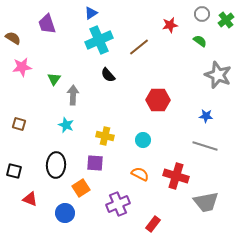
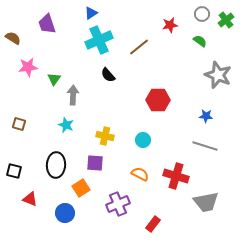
pink star: moved 6 px right
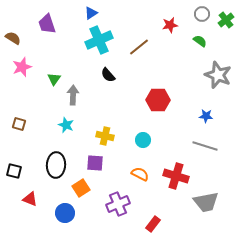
pink star: moved 6 px left; rotated 12 degrees counterclockwise
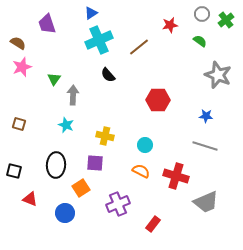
brown semicircle: moved 5 px right, 5 px down
cyan circle: moved 2 px right, 5 px down
orange semicircle: moved 1 px right, 3 px up
gray trapezoid: rotated 12 degrees counterclockwise
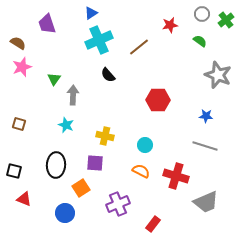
red triangle: moved 6 px left
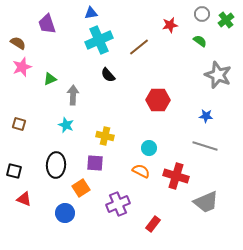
blue triangle: rotated 24 degrees clockwise
green triangle: moved 4 px left; rotated 32 degrees clockwise
cyan circle: moved 4 px right, 3 px down
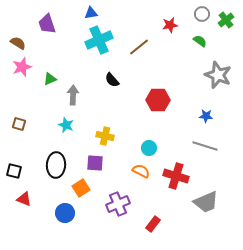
black semicircle: moved 4 px right, 5 px down
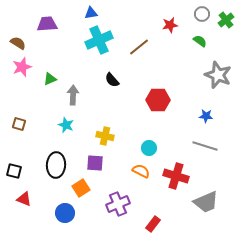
purple trapezoid: rotated 105 degrees clockwise
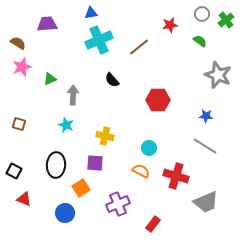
gray line: rotated 15 degrees clockwise
black square: rotated 14 degrees clockwise
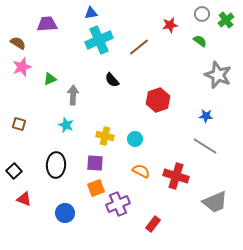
red hexagon: rotated 20 degrees counterclockwise
cyan circle: moved 14 px left, 9 px up
black square: rotated 21 degrees clockwise
orange square: moved 15 px right; rotated 12 degrees clockwise
gray trapezoid: moved 9 px right
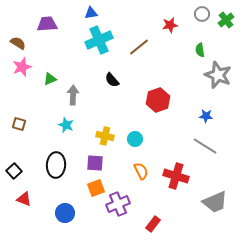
green semicircle: moved 9 px down; rotated 136 degrees counterclockwise
orange semicircle: rotated 36 degrees clockwise
